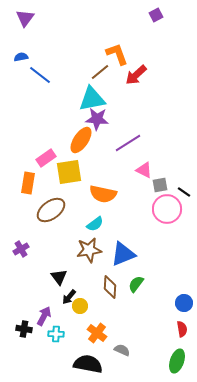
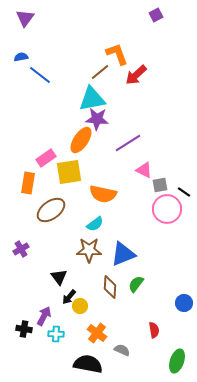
brown star: rotated 10 degrees clockwise
red semicircle: moved 28 px left, 1 px down
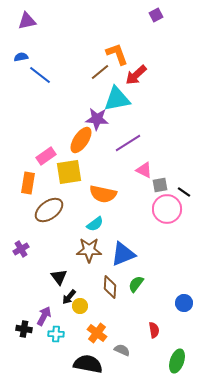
purple triangle: moved 2 px right, 3 px down; rotated 42 degrees clockwise
cyan triangle: moved 25 px right
pink rectangle: moved 2 px up
brown ellipse: moved 2 px left
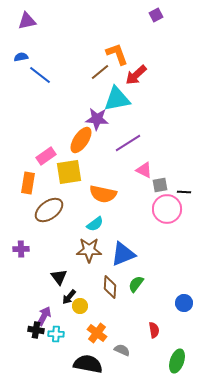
black line: rotated 32 degrees counterclockwise
purple cross: rotated 28 degrees clockwise
black cross: moved 12 px right, 1 px down
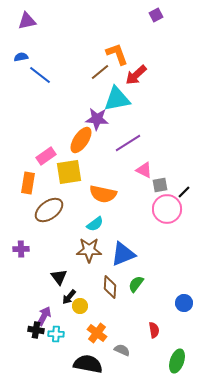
black line: rotated 48 degrees counterclockwise
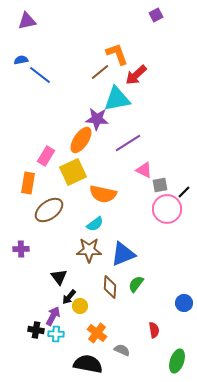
blue semicircle: moved 3 px down
pink rectangle: rotated 24 degrees counterclockwise
yellow square: moved 4 px right; rotated 16 degrees counterclockwise
purple arrow: moved 9 px right
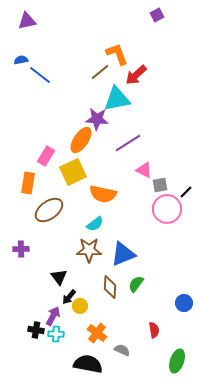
purple square: moved 1 px right
black line: moved 2 px right
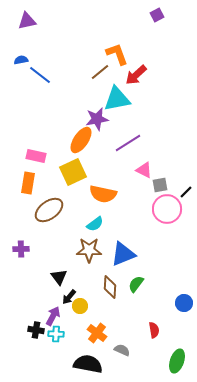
purple star: rotated 15 degrees counterclockwise
pink rectangle: moved 10 px left; rotated 72 degrees clockwise
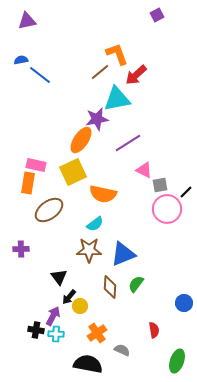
pink rectangle: moved 9 px down
orange cross: rotated 18 degrees clockwise
